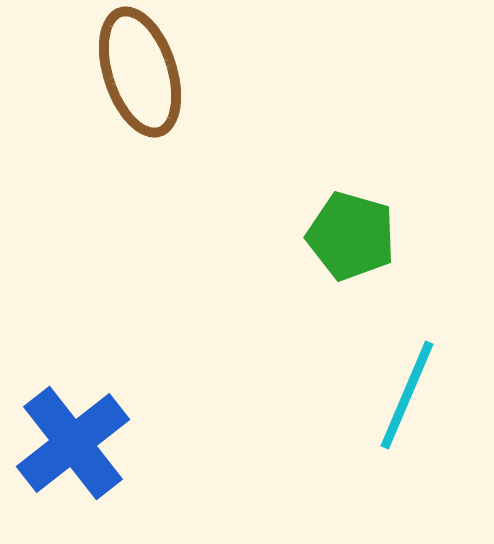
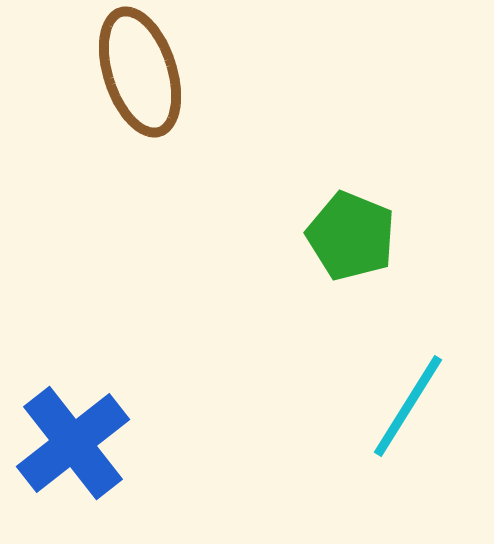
green pentagon: rotated 6 degrees clockwise
cyan line: moved 1 px right, 11 px down; rotated 9 degrees clockwise
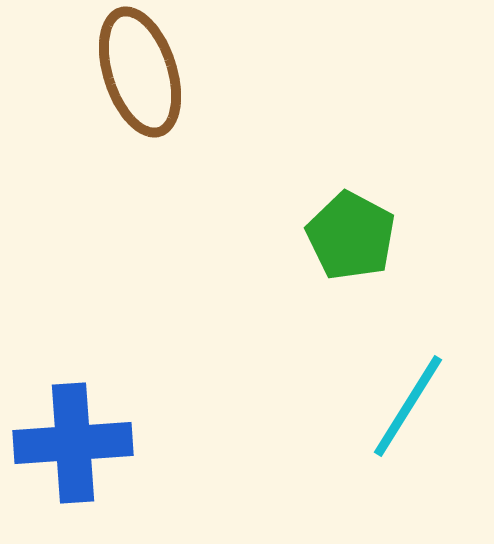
green pentagon: rotated 6 degrees clockwise
blue cross: rotated 34 degrees clockwise
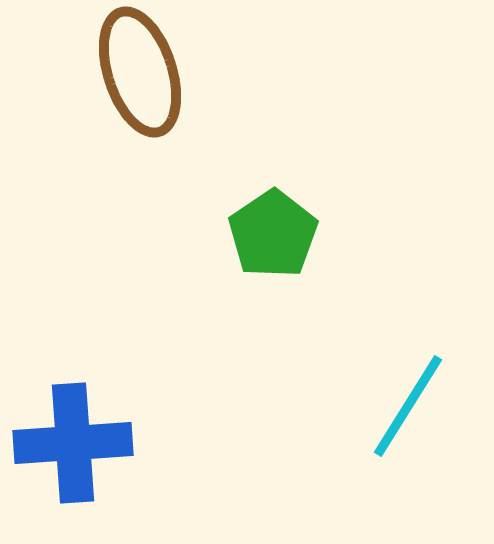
green pentagon: moved 78 px left, 2 px up; rotated 10 degrees clockwise
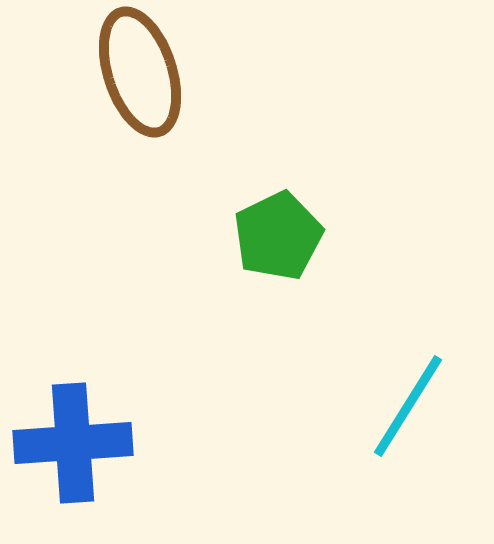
green pentagon: moved 5 px right, 2 px down; rotated 8 degrees clockwise
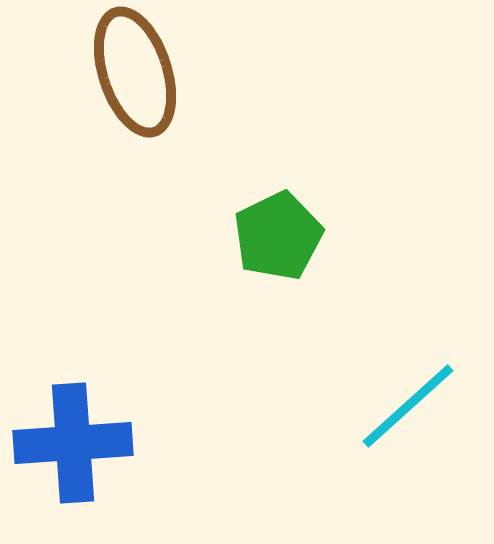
brown ellipse: moved 5 px left
cyan line: rotated 16 degrees clockwise
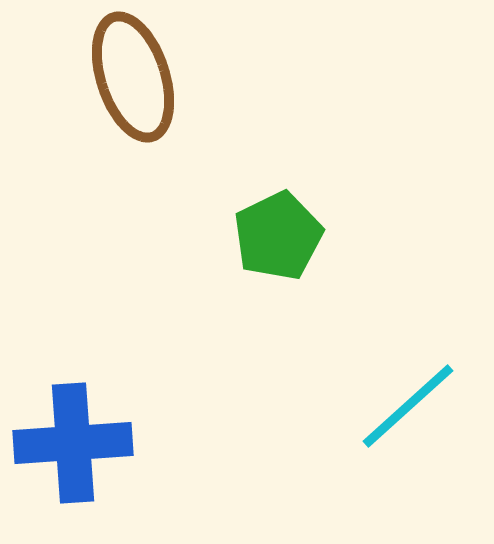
brown ellipse: moved 2 px left, 5 px down
